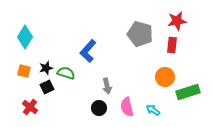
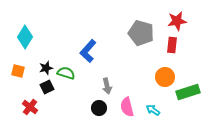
gray pentagon: moved 1 px right, 1 px up
orange square: moved 6 px left
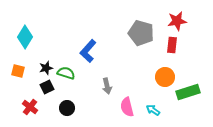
black circle: moved 32 px left
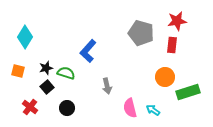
black square: rotated 16 degrees counterclockwise
pink semicircle: moved 3 px right, 1 px down
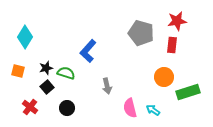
orange circle: moved 1 px left
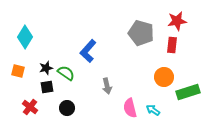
green semicircle: rotated 18 degrees clockwise
black square: rotated 32 degrees clockwise
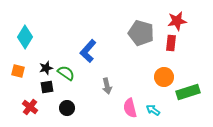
red rectangle: moved 1 px left, 2 px up
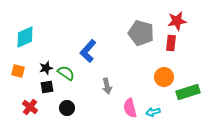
cyan diamond: rotated 35 degrees clockwise
cyan arrow: moved 2 px down; rotated 48 degrees counterclockwise
